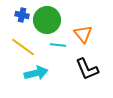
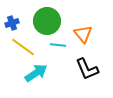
blue cross: moved 10 px left, 8 px down; rotated 32 degrees counterclockwise
green circle: moved 1 px down
cyan arrow: rotated 20 degrees counterclockwise
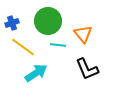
green circle: moved 1 px right
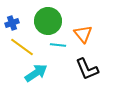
yellow line: moved 1 px left
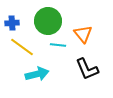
blue cross: rotated 16 degrees clockwise
cyan arrow: moved 1 px right, 1 px down; rotated 20 degrees clockwise
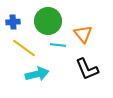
blue cross: moved 1 px right, 1 px up
yellow line: moved 2 px right, 1 px down
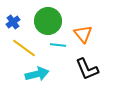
blue cross: rotated 32 degrees counterclockwise
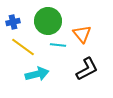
blue cross: rotated 24 degrees clockwise
orange triangle: moved 1 px left
yellow line: moved 1 px left, 1 px up
black L-shape: rotated 95 degrees counterclockwise
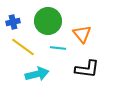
cyan line: moved 3 px down
black L-shape: rotated 35 degrees clockwise
